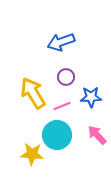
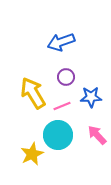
cyan circle: moved 1 px right
yellow star: rotated 30 degrees counterclockwise
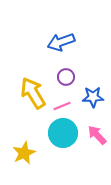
blue star: moved 2 px right
cyan circle: moved 5 px right, 2 px up
yellow star: moved 8 px left, 1 px up
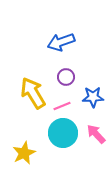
pink arrow: moved 1 px left, 1 px up
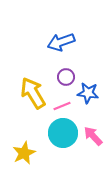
blue star: moved 5 px left, 4 px up; rotated 10 degrees clockwise
pink arrow: moved 3 px left, 2 px down
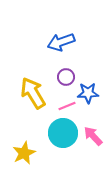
blue star: rotated 10 degrees counterclockwise
pink line: moved 5 px right
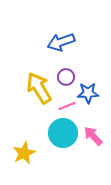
yellow arrow: moved 6 px right, 5 px up
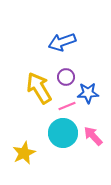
blue arrow: moved 1 px right
